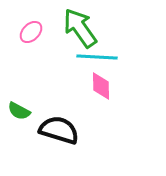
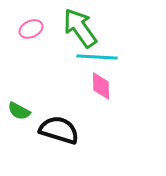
pink ellipse: moved 3 px up; rotated 20 degrees clockwise
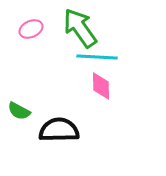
black semicircle: rotated 18 degrees counterclockwise
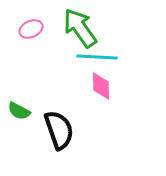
black semicircle: rotated 72 degrees clockwise
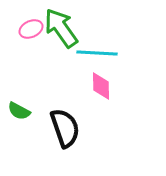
green arrow: moved 19 px left
cyan line: moved 4 px up
black semicircle: moved 6 px right, 2 px up
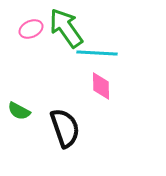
green arrow: moved 5 px right
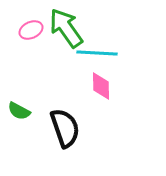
pink ellipse: moved 1 px down
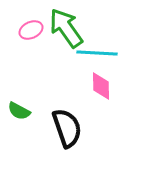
black semicircle: moved 2 px right
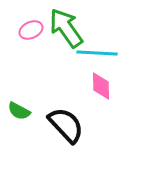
black semicircle: moved 1 px left, 3 px up; rotated 24 degrees counterclockwise
